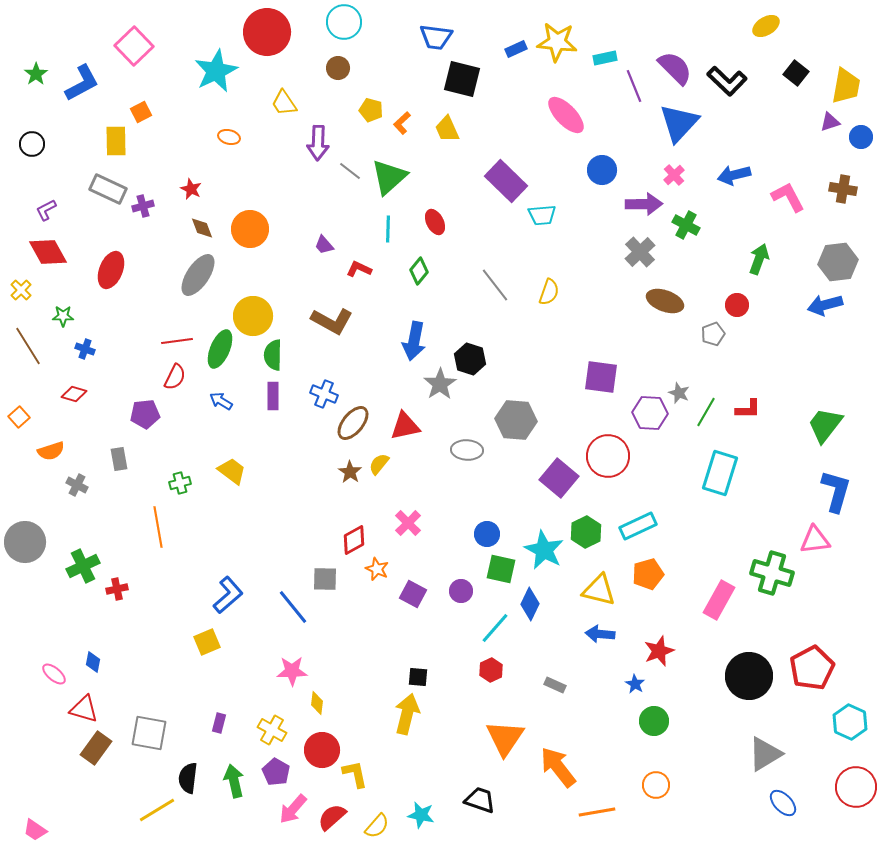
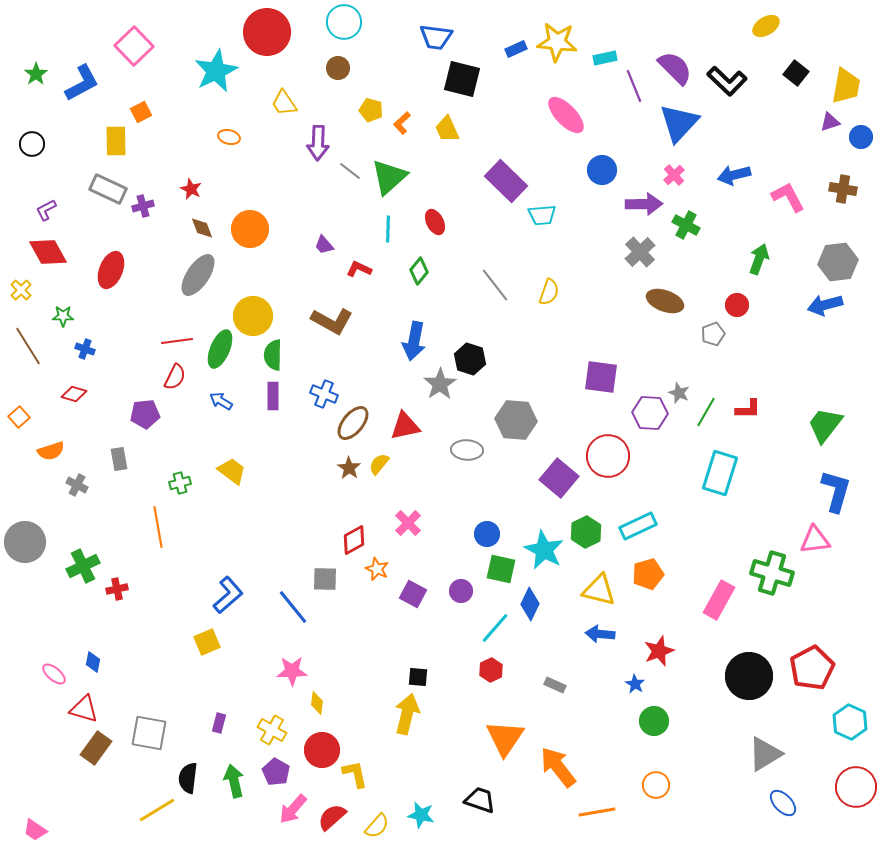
brown star at (350, 472): moved 1 px left, 4 px up
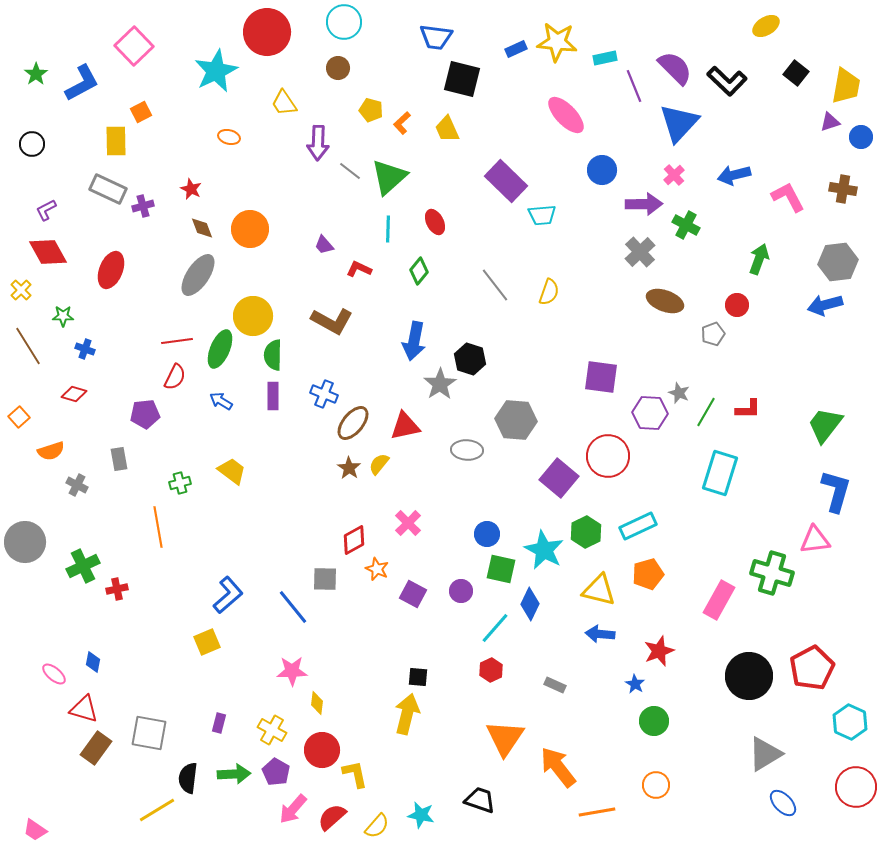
green arrow at (234, 781): moved 7 px up; rotated 100 degrees clockwise
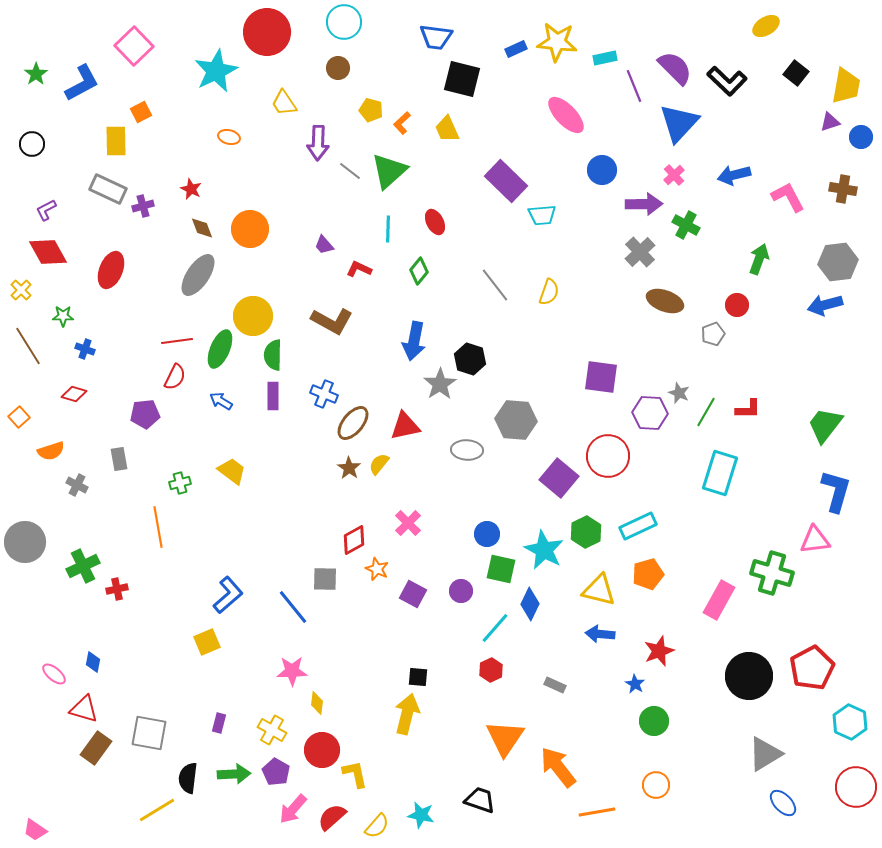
green triangle at (389, 177): moved 6 px up
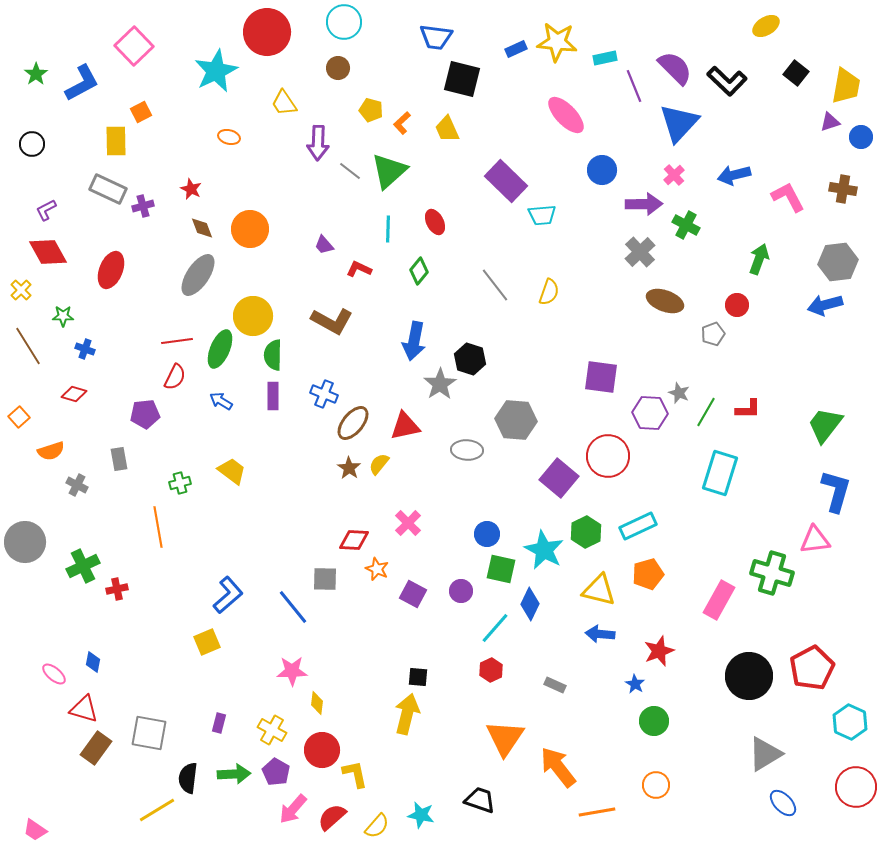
red diamond at (354, 540): rotated 32 degrees clockwise
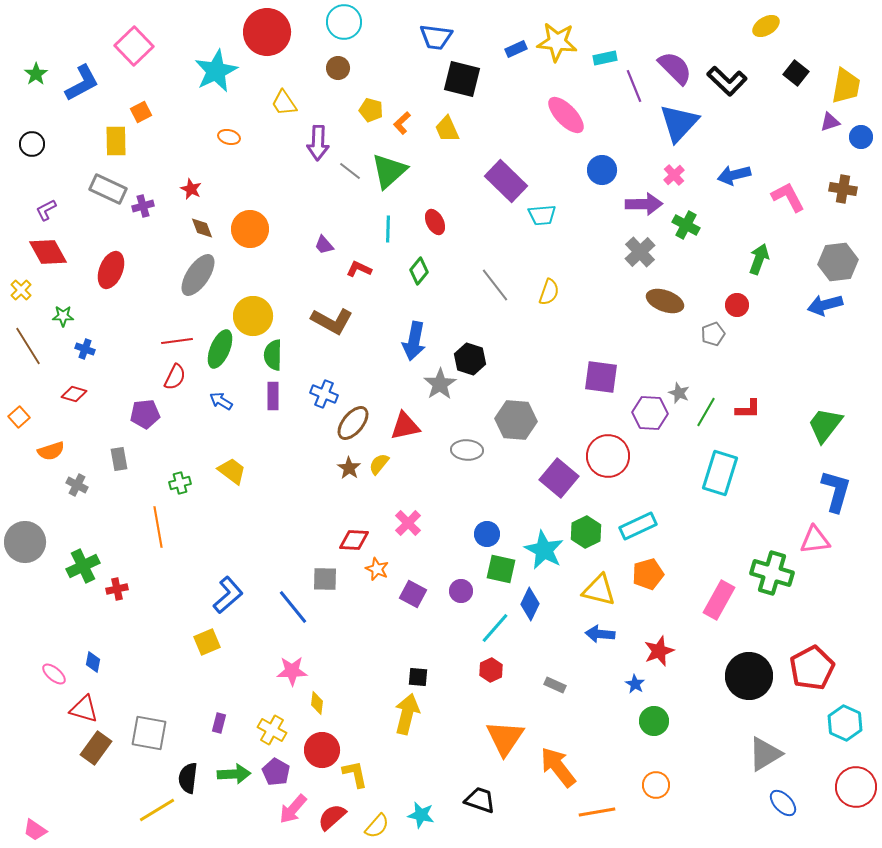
cyan hexagon at (850, 722): moved 5 px left, 1 px down
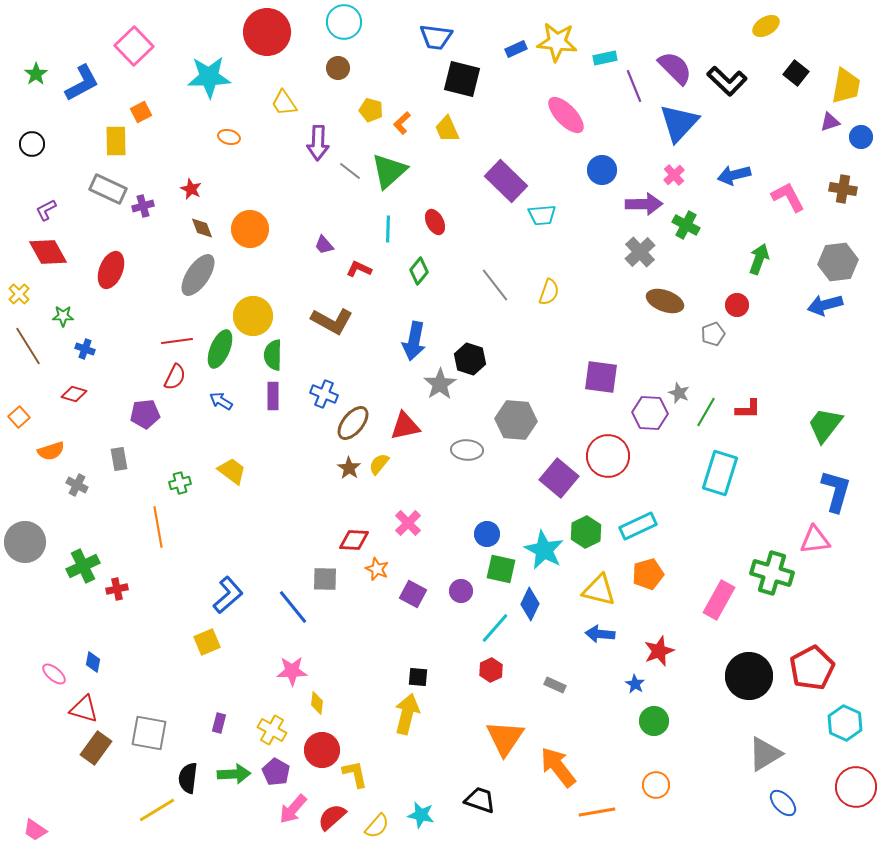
cyan star at (216, 71): moved 7 px left, 6 px down; rotated 24 degrees clockwise
yellow cross at (21, 290): moved 2 px left, 4 px down
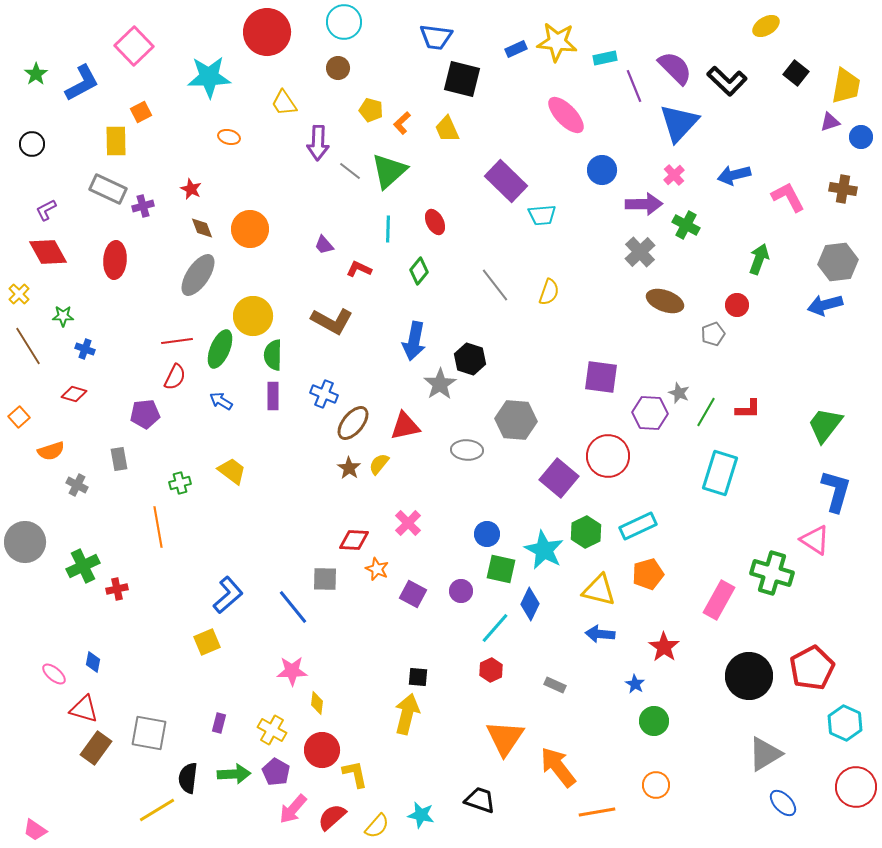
red ellipse at (111, 270): moved 4 px right, 10 px up; rotated 18 degrees counterclockwise
pink triangle at (815, 540): rotated 40 degrees clockwise
red star at (659, 651): moved 5 px right, 4 px up; rotated 16 degrees counterclockwise
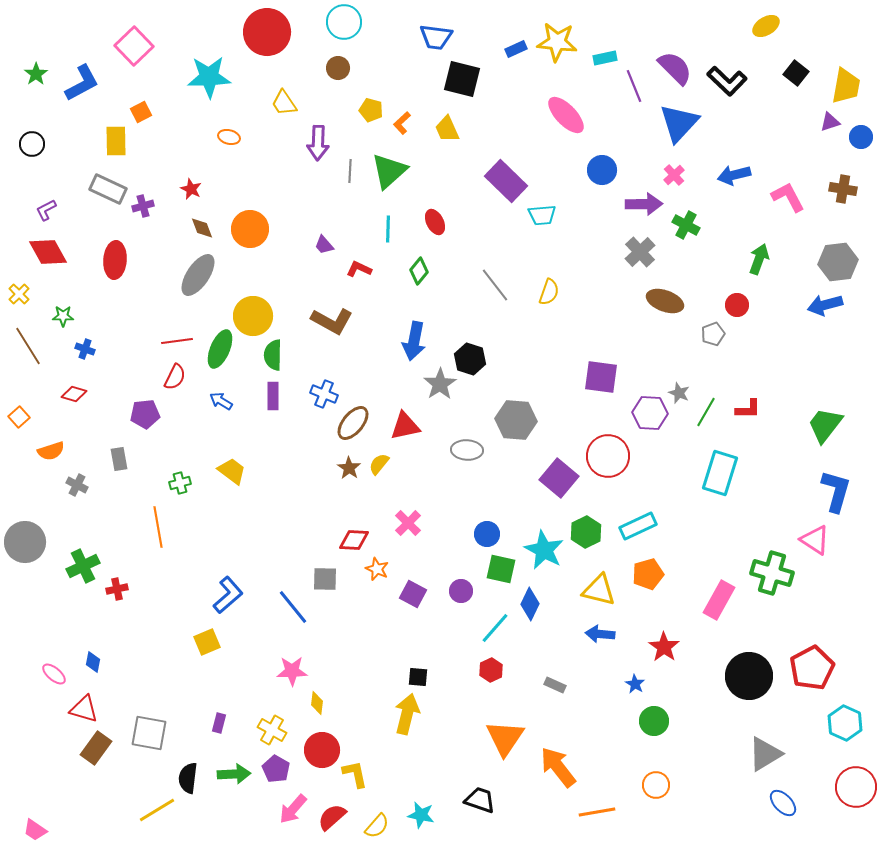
gray line at (350, 171): rotated 55 degrees clockwise
purple pentagon at (276, 772): moved 3 px up
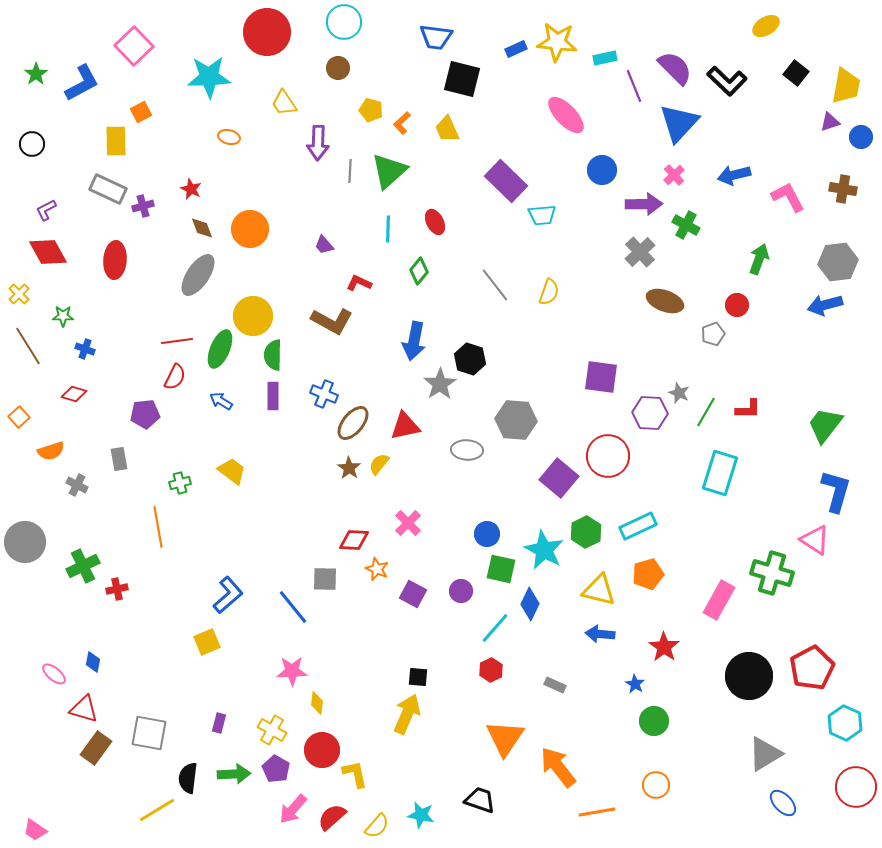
red L-shape at (359, 269): moved 14 px down
yellow arrow at (407, 714): rotated 9 degrees clockwise
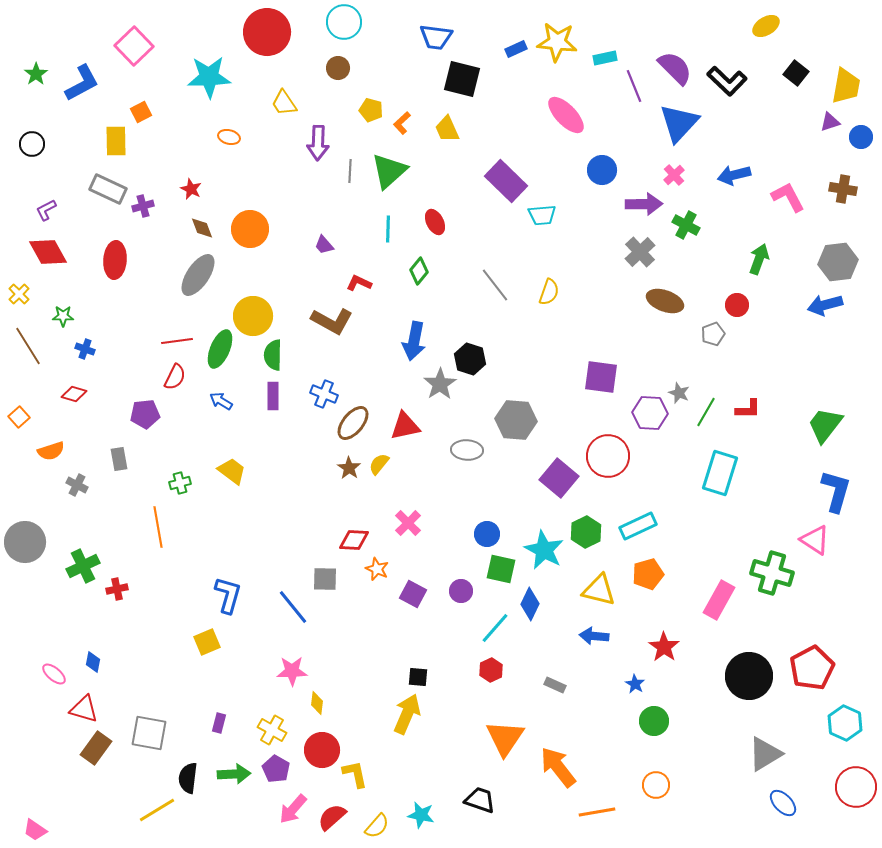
blue L-shape at (228, 595): rotated 33 degrees counterclockwise
blue arrow at (600, 634): moved 6 px left, 2 px down
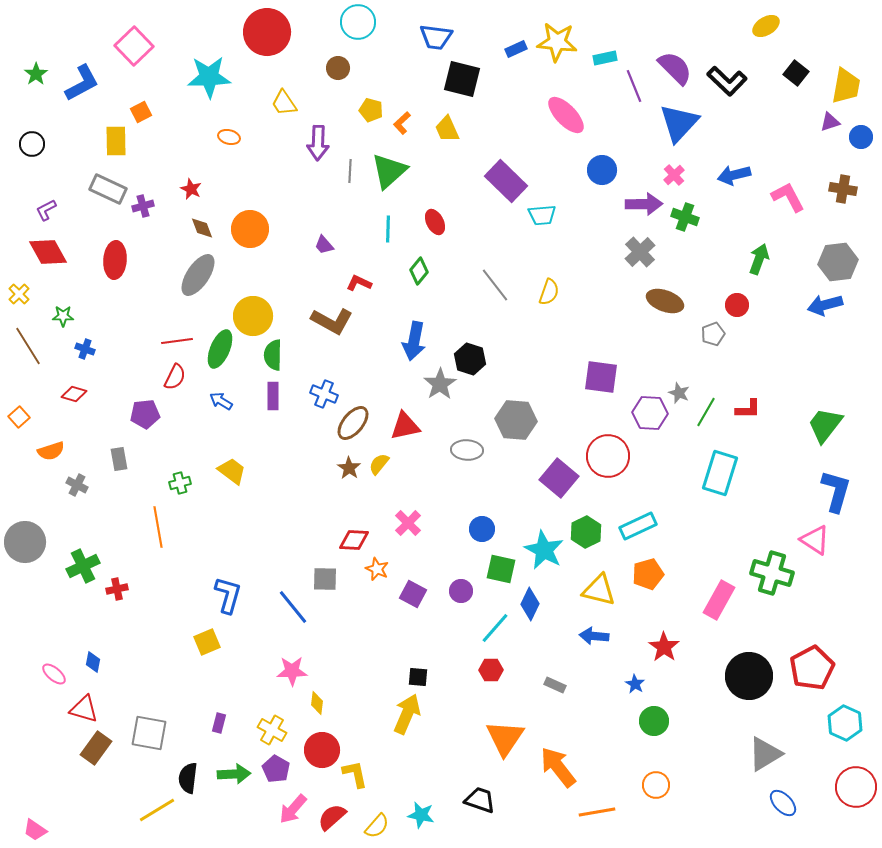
cyan circle at (344, 22): moved 14 px right
green cross at (686, 225): moved 1 px left, 8 px up; rotated 8 degrees counterclockwise
blue circle at (487, 534): moved 5 px left, 5 px up
red hexagon at (491, 670): rotated 25 degrees clockwise
